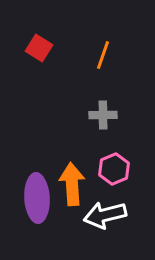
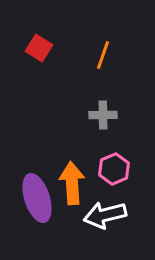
orange arrow: moved 1 px up
purple ellipse: rotated 15 degrees counterclockwise
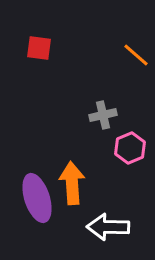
red square: rotated 24 degrees counterclockwise
orange line: moved 33 px right; rotated 68 degrees counterclockwise
gray cross: rotated 12 degrees counterclockwise
pink hexagon: moved 16 px right, 21 px up
white arrow: moved 3 px right, 12 px down; rotated 15 degrees clockwise
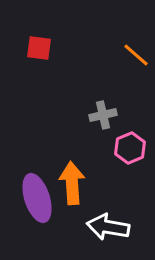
white arrow: rotated 9 degrees clockwise
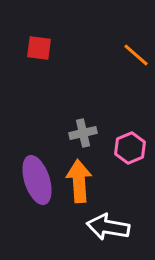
gray cross: moved 20 px left, 18 px down
orange arrow: moved 7 px right, 2 px up
purple ellipse: moved 18 px up
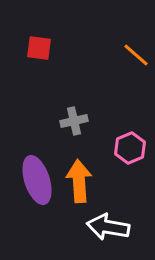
gray cross: moved 9 px left, 12 px up
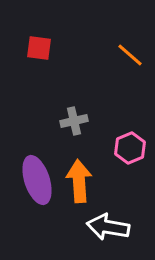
orange line: moved 6 px left
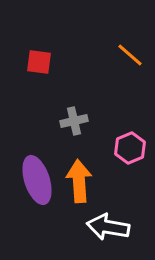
red square: moved 14 px down
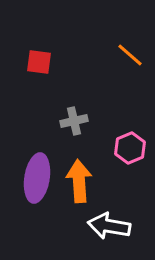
purple ellipse: moved 2 px up; rotated 27 degrees clockwise
white arrow: moved 1 px right, 1 px up
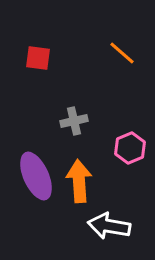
orange line: moved 8 px left, 2 px up
red square: moved 1 px left, 4 px up
purple ellipse: moved 1 px left, 2 px up; rotated 33 degrees counterclockwise
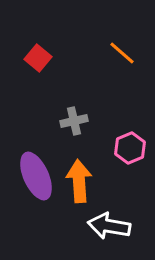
red square: rotated 32 degrees clockwise
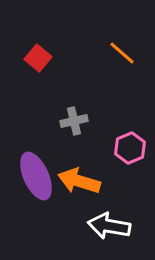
orange arrow: rotated 69 degrees counterclockwise
